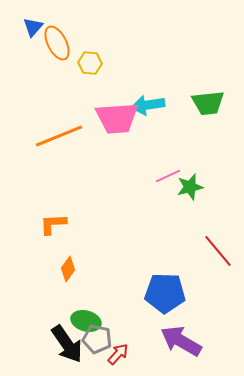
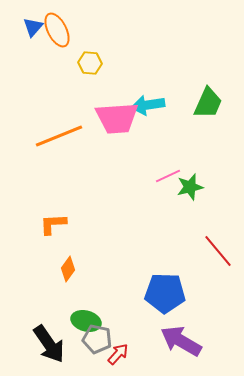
orange ellipse: moved 13 px up
green trapezoid: rotated 60 degrees counterclockwise
black arrow: moved 18 px left
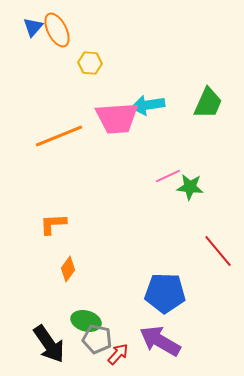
green star: rotated 20 degrees clockwise
purple arrow: moved 21 px left
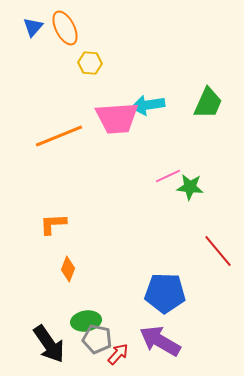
orange ellipse: moved 8 px right, 2 px up
orange diamond: rotated 15 degrees counterclockwise
green ellipse: rotated 24 degrees counterclockwise
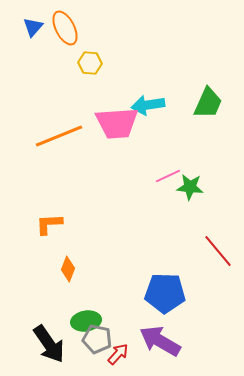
pink trapezoid: moved 5 px down
orange L-shape: moved 4 px left
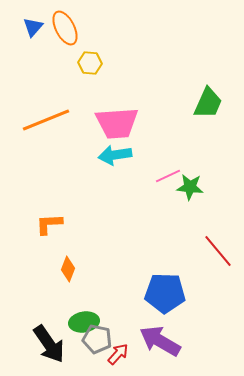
cyan arrow: moved 33 px left, 50 px down
orange line: moved 13 px left, 16 px up
green ellipse: moved 2 px left, 1 px down
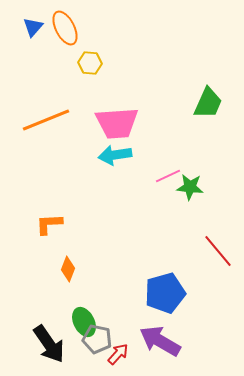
blue pentagon: rotated 18 degrees counterclockwise
green ellipse: rotated 72 degrees clockwise
